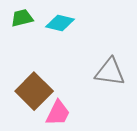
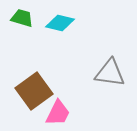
green trapezoid: rotated 30 degrees clockwise
gray triangle: moved 1 px down
brown square: rotated 9 degrees clockwise
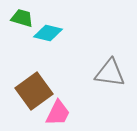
cyan diamond: moved 12 px left, 10 px down
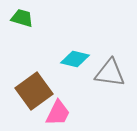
cyan diamond: moved 27 px right, 26 px down
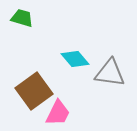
cyan diamond: rotated 36 degrees clockwise
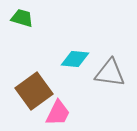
cyan diamond: rotated 44 degrees counterclockwise
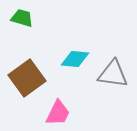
gray triangle: moved 3 px right, 1 px down
brown square: moved 7 px left, 13 px up
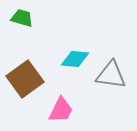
gray triangle: moved 2 px left, 1 px down
brown square: moved 2 px left, 1 px down
pink trapezoid: moved 3 px right, 3 px up
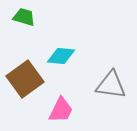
green trapezoid: moved 2 px right, 1 px up
cyan diamond: moved 14 px left, 3 px up
gray triangle: moved 10 px down
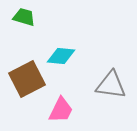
brown square: moved 2 px right; rotated 9 degrees clockwise
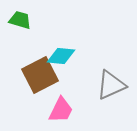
green trapezoid: moved 4 px left, 3 px down
brown square: moved 13 px right, 4 px up
gray triangle: rotated 32 degrees counterclockwise
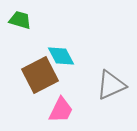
cyan diamond: rotated 56 degrees clockwise
